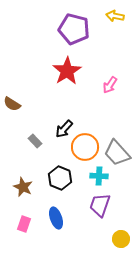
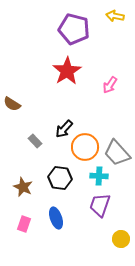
black hexagon: rotated 15 degrees counterclockwise
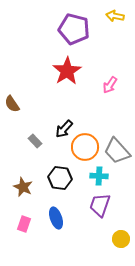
brown semicircle: rotated 24 degrees clockwise
gray trapezoid: moved 2 px up
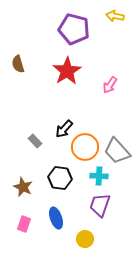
brown semicircle: moved 6 px right, 40 px up; rotated 18 degrees clockwise
yellow circle: moved 36 px left
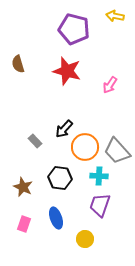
red star: rotated 24 degrees counterclockwise
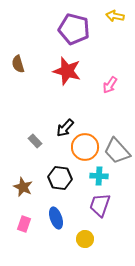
black arrow: moved 1 px right, 1 px up
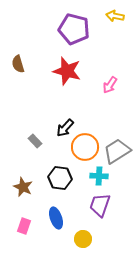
gray trapezoid: rotated 100 degrees clockwise
pink rectangle: moved 2 px down
yellow circle: moved 2 px left
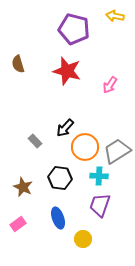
blue ellipse: moved 2 px right
pink rectangle: moved 6 px left, 2 px up; rotated 35 degrees clockwise
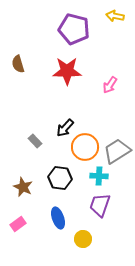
red star: rotated 16 degrees counterclockwise
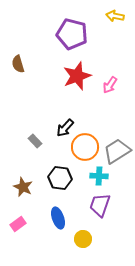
purple pentagon: moved 2 px left, 5 px down
red star: moved 10 px right, 5 px down; rotated 20 degrees counterclockwise
